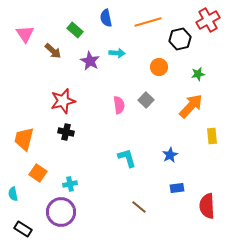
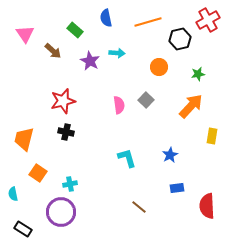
yellow rectangle: rotated 14 degrees clockwise
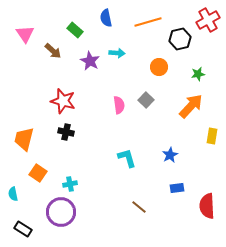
red star: rotated 30 degrees clockwise
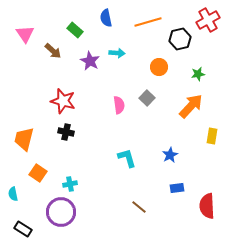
gray square: moved 1 px right, 2 px up
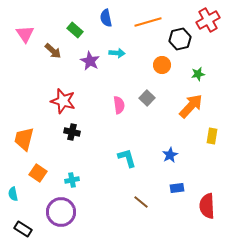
orange circle: moved 3 px right, 2 px up
black cross: moved 6 px right
cyan cross: moved 2 px right, 4 px up
brown line: moved 2 px right, 5 px up
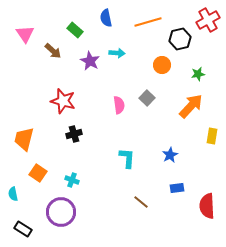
black cross: moved 2 px right, 2 px down; rotated 28 degrees counterclockwise
cyan L-shape: rotated 20 degrees clockwise
cyan cross: rotated 32 degrees clockwise
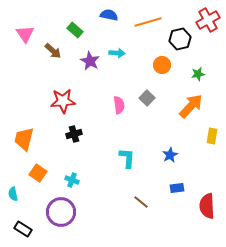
blue semicircle: moved 3 px right, 3 px up; rotated 114 degrees clockwise
red star: rotated 20 degrees counterclockwise
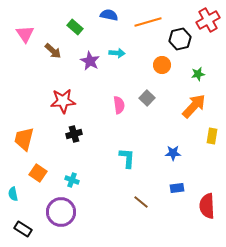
green rectangle: moved 3 px up
orange arrow: moved 3 px right
blue star: moved 3 px right, 2 px up; rotated 28 degrees clockwise
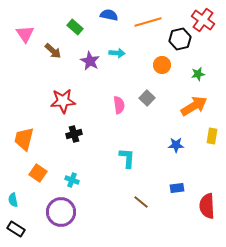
red cross: moved 5 px left; rotated 25 degrees counterclockwise
orange arrow: rotated 16 degrees clockwise
blue star: moved 3 px right, 8 px up
cyan semicircle: moved 6 px down
black rectangle: moved 7 px left
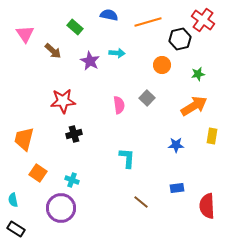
purple circle: moved 4 px up
